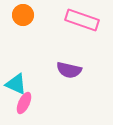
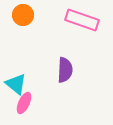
purple semicircle: moved 4 px left; rotated 100 degrees counterclockwise
cyan triangle: rotated 15 degrees clockwise
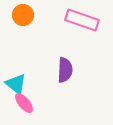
pink ellipse: rotated 65 degrees counterclockwise
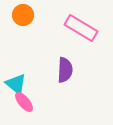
pink rectangle: moved 1 px left, 8 px down; rotated 12 degrees clockwise
pink ellipse: moved 1 px up
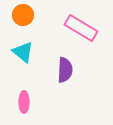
cyan triangle: moved 7 px right, 32 px up
pink ellipse: rotated 40 degrees clockwise
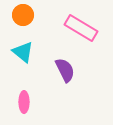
purple semicircle: rotated 30 degrees counterclockwise
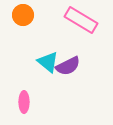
pink rectangle: moved 8 px up
cyan triangle: moved 25 px right, 10 px down
purple semicircle: moved 3 px right, 4 px up; rotated 90 degrees clockwise
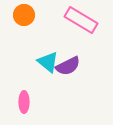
orange circle: moved 1 px right
